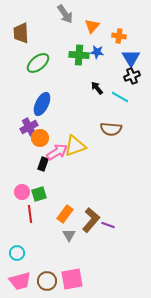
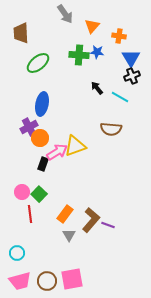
blue ellipse: rotated 15 degrees counterclockwise
green square: rotated 28 degrees counterclockwise
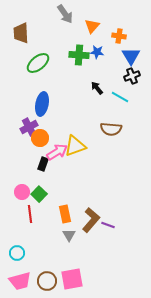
blue triangle: moved 2 px up
orange rectangle: rotated 48 degrees counterclockwise
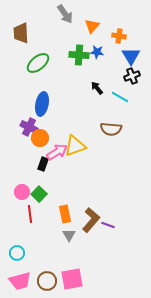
purple cross: rotated 36 degrees counterclockwise
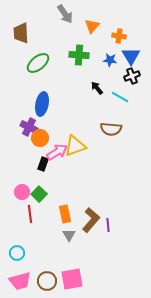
blue star: moved 13 px right, 8 px down
purple line: rotated 64 degrees clockwise
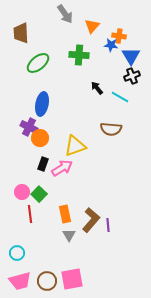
blue star: moved 1 px right, 15 px up
pink arrow: moved 5 px right, 16 px down
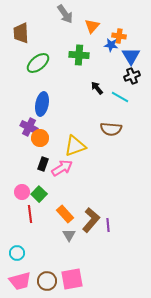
orange rectangle: rotated 30 degrees counterclockwise
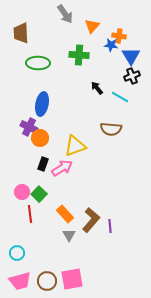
green ellipse: rotated 40 degrees clockwise
purple line: moved 2 px right, 1 px down
